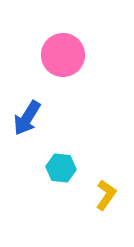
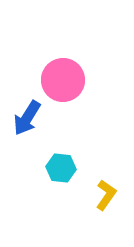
pink circle: moved 25 px down
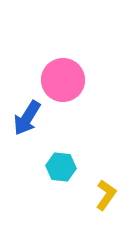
cyan hexagon: moved 1 px up
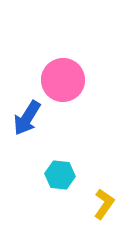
cyan hexagon: moved 1 px left, 8 px down
yellow L-shape: moved 2 px left, 9 px down
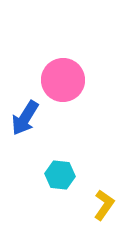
blue arrow: moved 2 px left
yellow L-shape: moved 1 px down
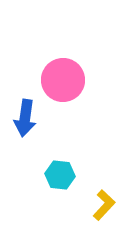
blue arrow: rotated 24 degrees counterclockwise
yellow L-shape: rotated 8 degrees clockwise
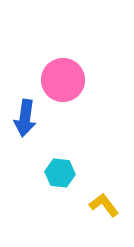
cyan hexagon: moved 2 px up
yellow L-shape: rotated 80 degrees counterclockwise
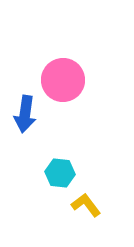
blue arrow: moved 4 px up
yellow L-shape: moved 18 px left
